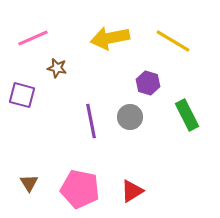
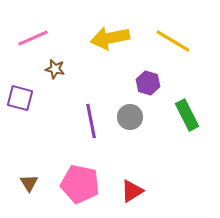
brown star: moved 2 px left, 1 px down
purple square: moved 2 px left, 3 px down
pink pentagon: moved 5 px up
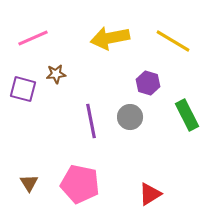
brown star: moved 1 px right, 5 px down; rotated 18 degrees counterclockwise
purple square: moved 3 px right, 9 px up
red triangle: moved 18 px right, 3 px down
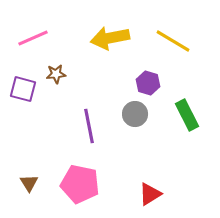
gray circle: moved 5 px right, 3 px up
purple line: moved 2 px left, 5 px down
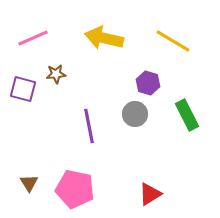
yellow arrow: moved 6 px left; rotated 24 degrees clockwise
pink pentagon: moved 5 px left, 5 px down
